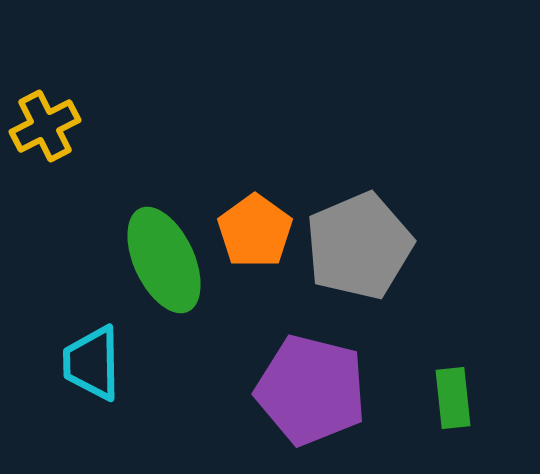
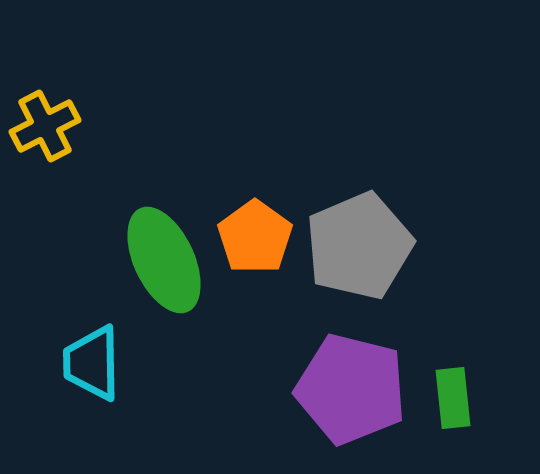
orange pentagon: moved 6 px down
purple pentagon: moved 40 px right, 1 px up
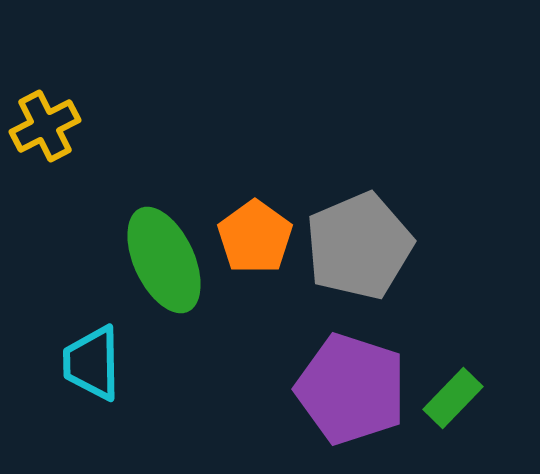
purple pentagon: rotated 4 degrees clockwise
green rectangle: rotated 50 degrees clockwise
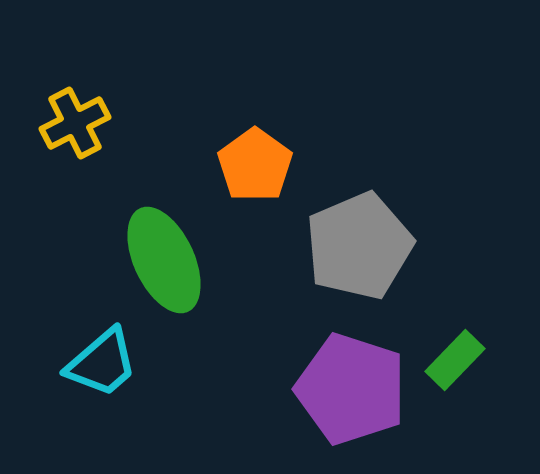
yellow cross: moved 30 px right, 3 px up
orange pentagon: moved 72 px up
cyan trapezoid: moved 10 px right; rotated 130 degrees counterclockwise
green rectangle: moved 2 px right, 38 px up
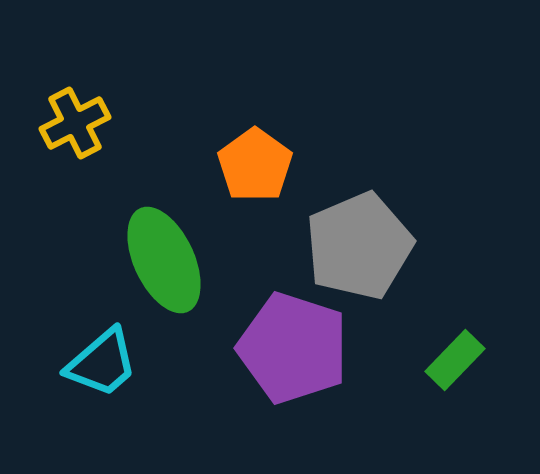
purple pentagon: moved 58 px left, 41 px up
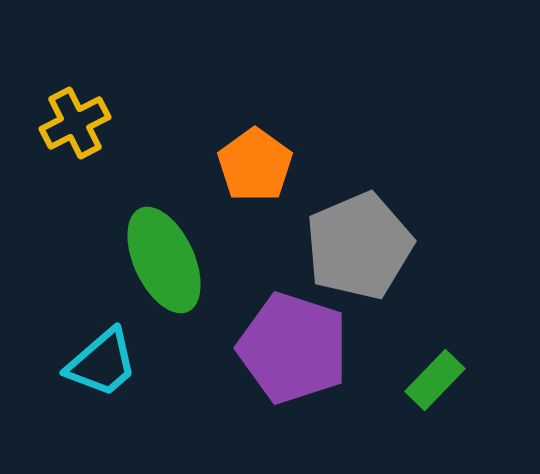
green rectangle: moved 20 px left, 20 px down
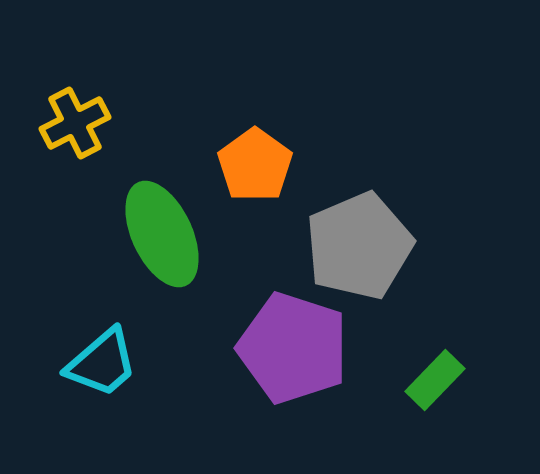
green ellipse: moved 2 px left, 26 px up
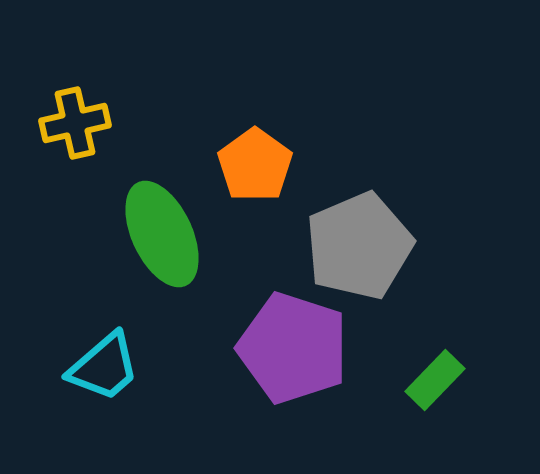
yellow cross: rotated 14 degrees clockwise
cyan trapezoid: moved 2 px right, 4 px down
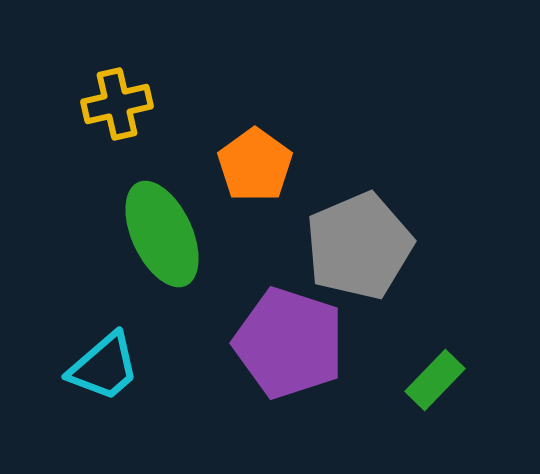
yellow cross: moved 42 px right, 19 px up
purple pentagon: moved 4 px left, 5 px up
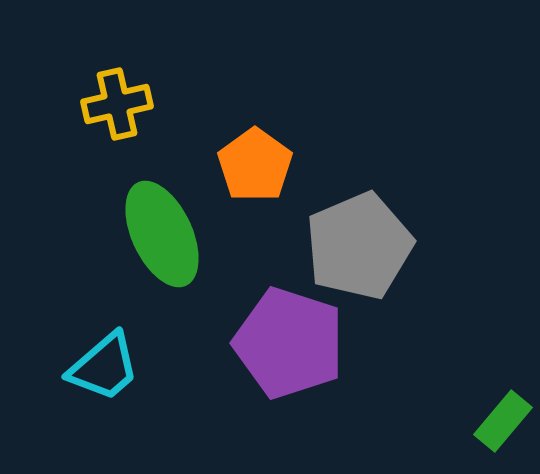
green rectangle: moved 68 px right, 41 px down; rotated 4 degrees counterclockwise
